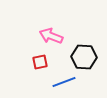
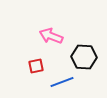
red square: moved 4 px left, 4 px down
blue line: moved 2 px left
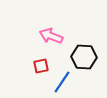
red square: moved 5 px right
blue line: rotated 35 degrees counterclockwise
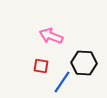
black hexagon: moved 6 px down
red square: rotated 21 degrees clockwise
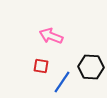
black hexagon: moved 7 px right, 4 px down
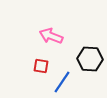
black hexagon: moved 1 px left, 8 px up
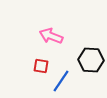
black hexagon: moved 1 px right, 1 px down
blue line: moved 1 px left, 1 px up
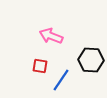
red square: moved 1 px left
blue line: moved 1 px up
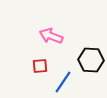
red square: rotated 14 degrees counterclockwise
blue line: moved 2 px right, 2 px down
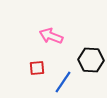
red square: moved 3 px left, 2 px down
